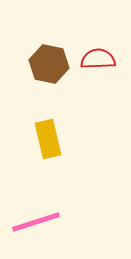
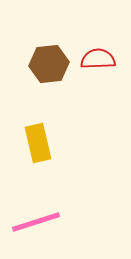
brown hexagon: rotated 18 degrees counterclockwise
yellow rectangle: moved 10 px left, 4 px down
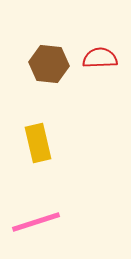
red semicircle: moved 2 px right, 1 px up
brown hexagon: rotated 12 degrees clockwise
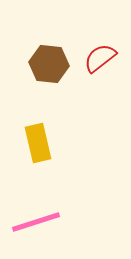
red semicircle: rotated 36 degrees counterclockwise
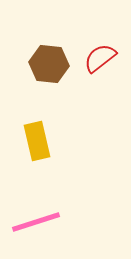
yellow rectangle: moved 1 px left, 2 px up
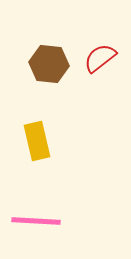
pink line: moved 1 px up; rotated 21 degrees clockwise
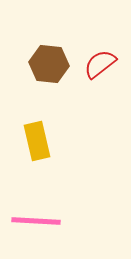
red semicircle: moved 6 px down
